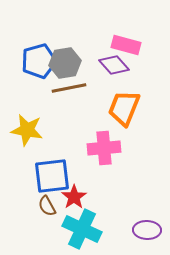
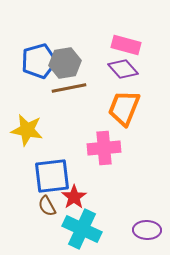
purple diamond: moved 9 px right, 4 px down
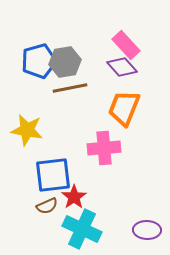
pink rectangle: rotated 32 degrees clockwise
gray hexagon: moved 1 px up
purple diamond: moved 1 px left, 2 px up
brown line: moved 1 px right
blue square: moved 1 px right, 1 px up
brown semicircle: rotated 85 degrees counterclockwise
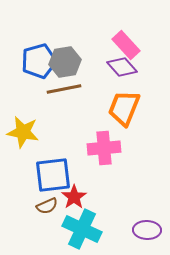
brown line: moved 6 px left, 1 px down
yellow star: moved 4 px left, 2 px down
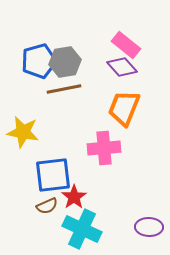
pink rectangle: rotated 8 degrees counterclockwise
purple ellipse: moved 2 px right, 3 px up
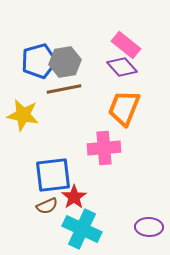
yellow star: moved 17 px up
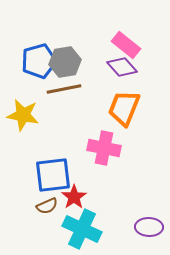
pink cross: rotated 16 degrees clockwise
